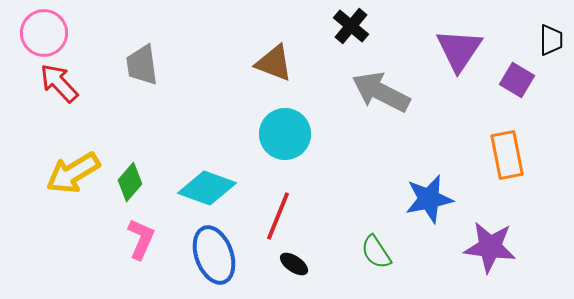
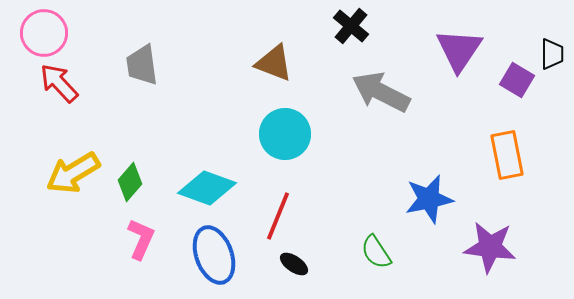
black trapezoid: moved 1 px right, 14 px down
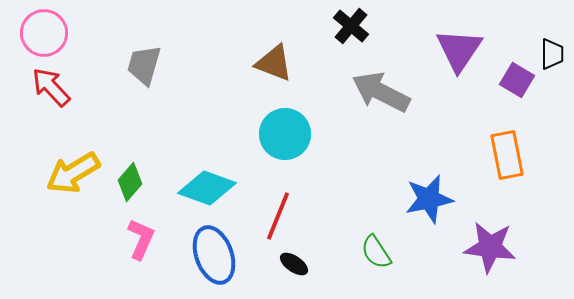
gray trapezoid: moved 2 px right; rotated 24 degrees clockwise
red arrow: moved 8 px left, 4 px down
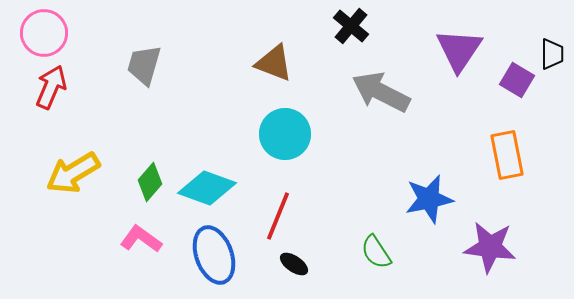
red arrow: rotated 66 degrees clockwise
green diamond: moved 20 px right
pink L-shape: rotated 78 degrees counterclockwise
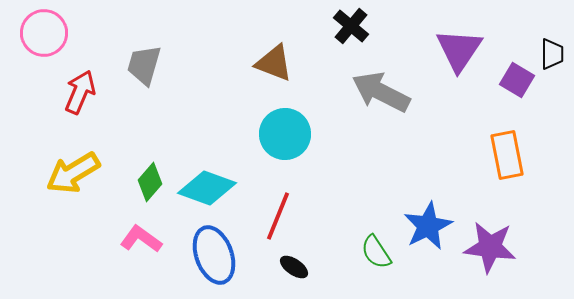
red arrow: moved 29 px right, 5 px down
blue star: moved 1 px left, 27 px down; rotated 15 degrees counterclockwise
black ellipse: moved 3 px down
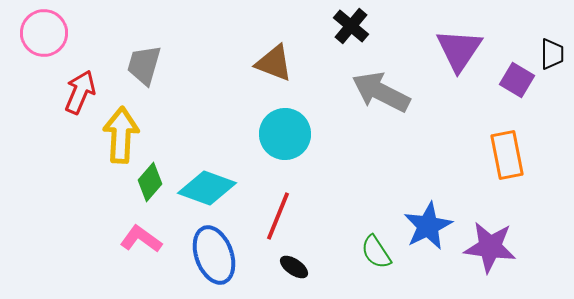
yellow arrow: moved 48 px right, 38 px up; rotated 124 degrees clockwise
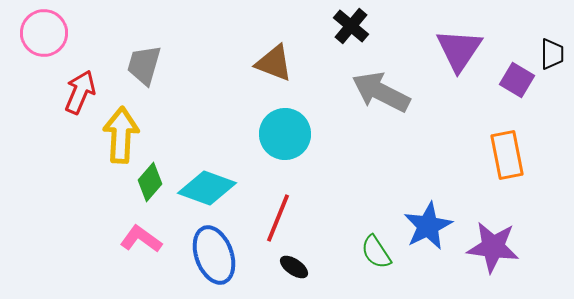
red line: moved 2 px down
purple star: moved 3 px right
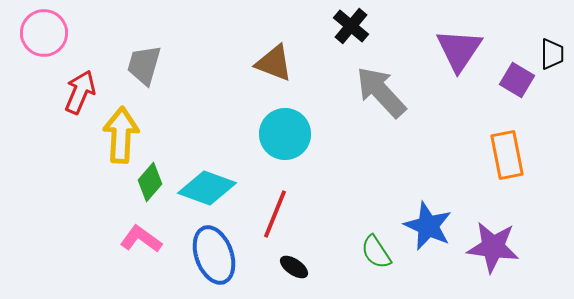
gray arrow: rotated 20 degrees clockwise
red line: moved 3 px left, 4 px up
blue star: rotated 21 degrees counterclockwise
